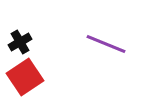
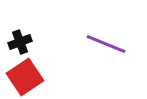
black cross: rotated 10 degrees clockwise
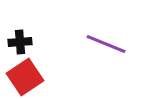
black cross: rotated 15 degrees clockwise
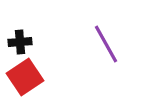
purple line: rotated 39 degrees clockwise
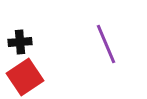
purple line: rotated 6 degrees clockwise
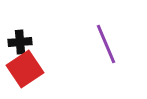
red square: moved 8 px up
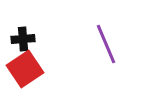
black cross: moved 3 px right, 3 px up
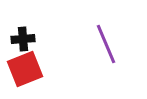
red square: rotated 12 degrees clockwise
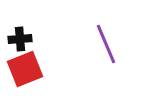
black cross: moved 3 px left
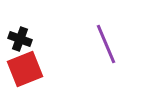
black cross: rotated 25 degrees clockwise
